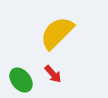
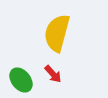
yellow semicircle: rotated 30 degrees counterclockwise
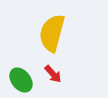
yellow semicircle: moved 5 px left
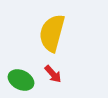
green ellipse: rotated 25 degrees counterclockwise
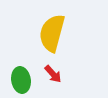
green ellipse: rotated 55 degrees clockwise
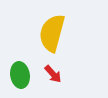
green ellipse: moved 1 px left, 5 px up
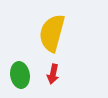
red arrow: rotated 54 degrees clockwise
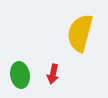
yellow semicircle: moved 28 px right
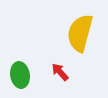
red arrow: moved 7 px right, 2 px up; rotated 126 degrees clockwise
